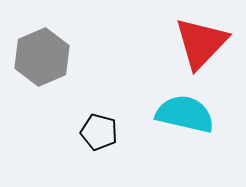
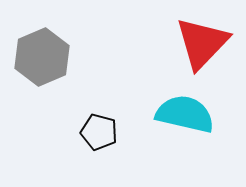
red triangle: moved 1 px right
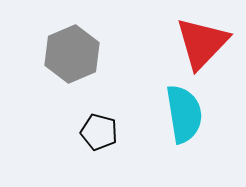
gray hexagon: moved 30 px right, 3 px up
cyan semicircle: moved 1 px left; rotated 68 degrees clockwise
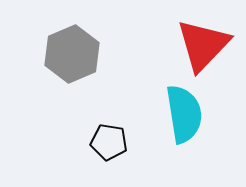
red triangle: moved 1 px right, 2 px down
black pentagon: moved 10 px right, 10 px down; rotated 6 degrees counterclockwise
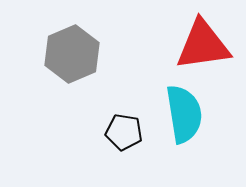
red triangle: rotated 38 degrees clockwise
black pentagon: moved 15 px right, 10 px up
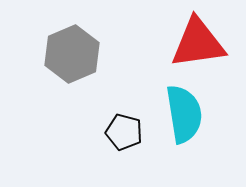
red triangle: moved 5 px left, 2 px up
black pentagon: rotated 6 degrees clockwise
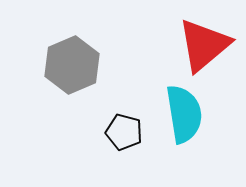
red triangle: moved 6 px right, 2 px down; rotated 32 degrees counterclockwise
gray hexagon: moved 11 px down
